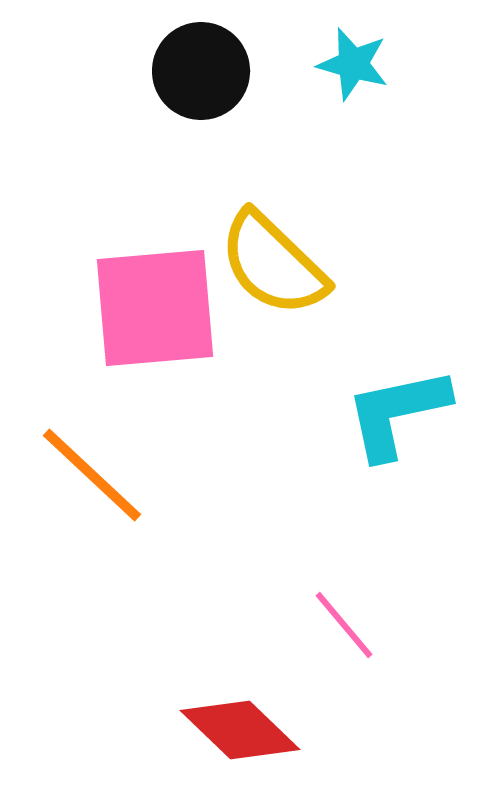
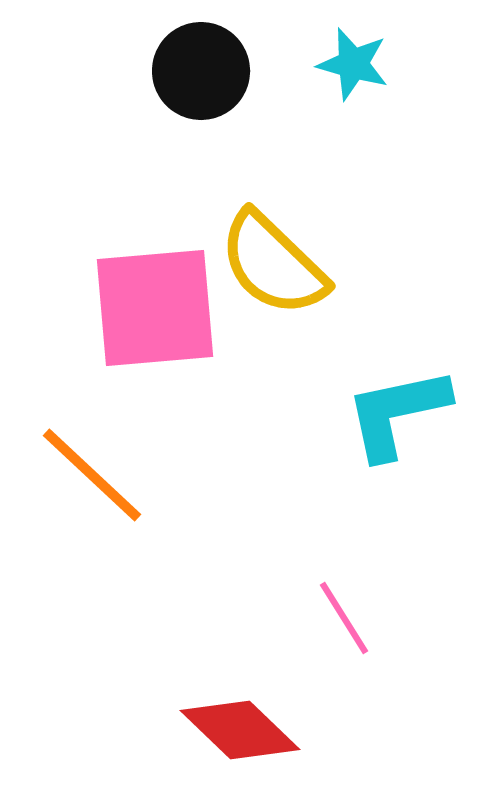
pink line: moved 7 px up; rotated 8 degrees clockwise
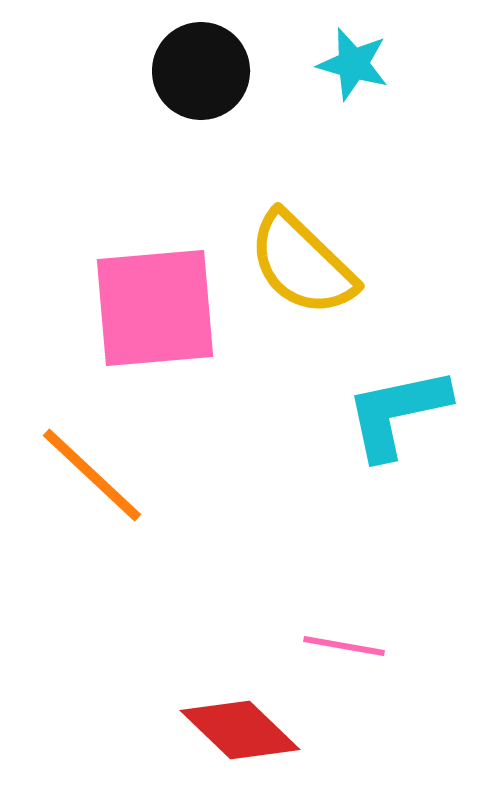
yellow semicircle: moved 29 px right
pink line: moved 28 px down; rotated 48 degrees counterclockwise
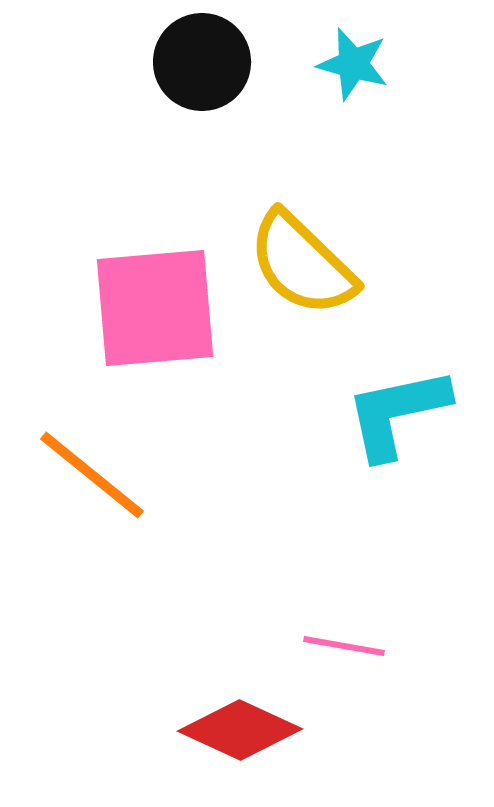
black circle: moved 1 px right, 9 px up
orange line: rotated 4 degrees counterclockwise
red diamond: rotated 19 degrees counterclockwise
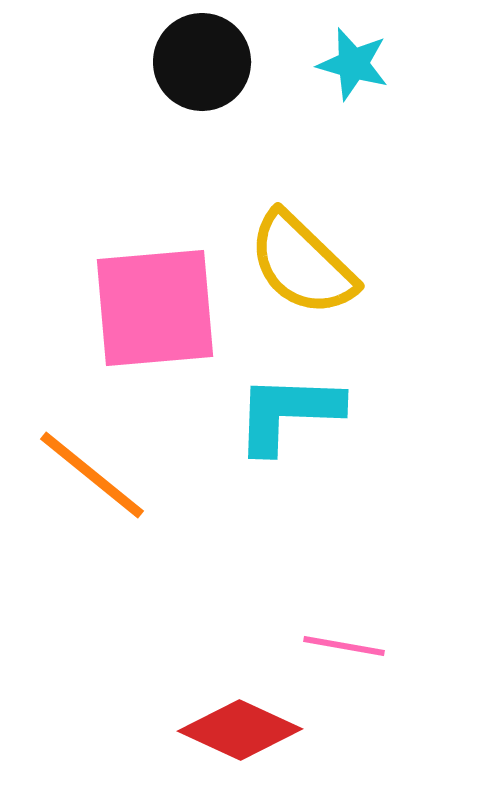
cyan L-shape: moved 109 px left; rotated 14 degrees clockwise
